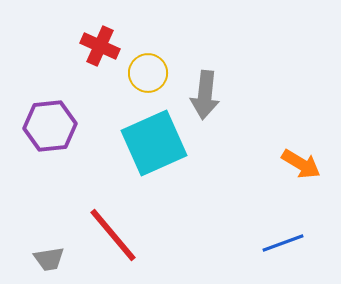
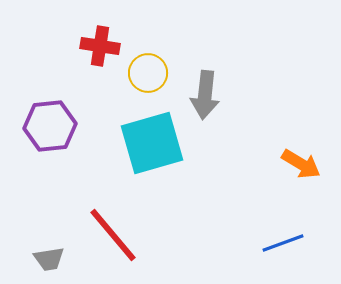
red cross: rotated 15 degrees counterclockwise
cyan square: moved 2 px left; rotated 8 degrees clockwise
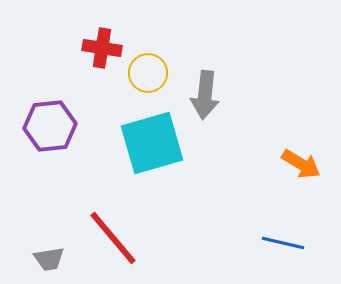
red cross: moved 2 px right, 2 px down
red line: moved 3 px down
blue line: rotated 33 degrees clockwise
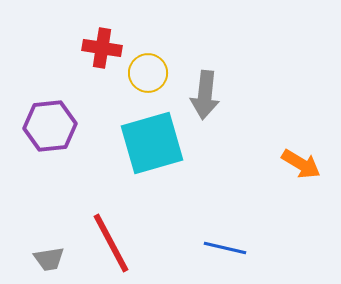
red line: moved 2 px left, 5 px down; rotated 12 degrees clockwise
blue line: moved 58 px left, 5 px down
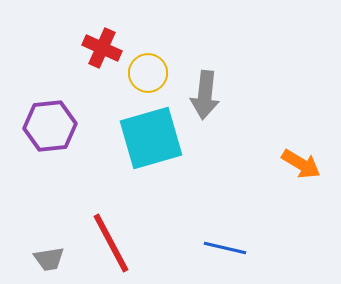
red cross: rotated 15 degrees clockwise
cyan square: moved 1 px left, 5 px up
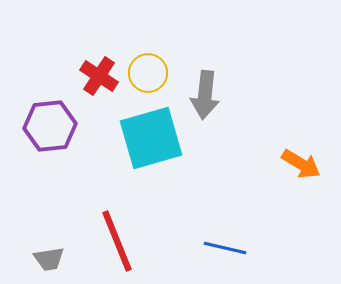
red cross: moved 3 px left, 28 px down; rotated 9 degrees clockwise
red line: moved 6 px right, 2 px up; rotated 6 degrees clockwise
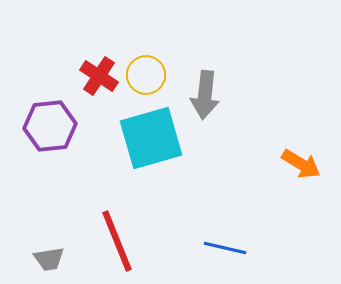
yellow circle: moved 2 px left, 2 px down
